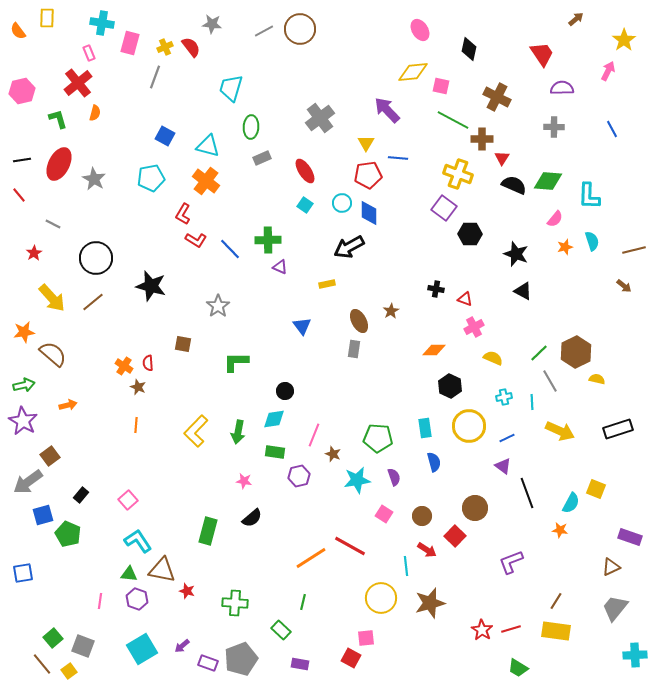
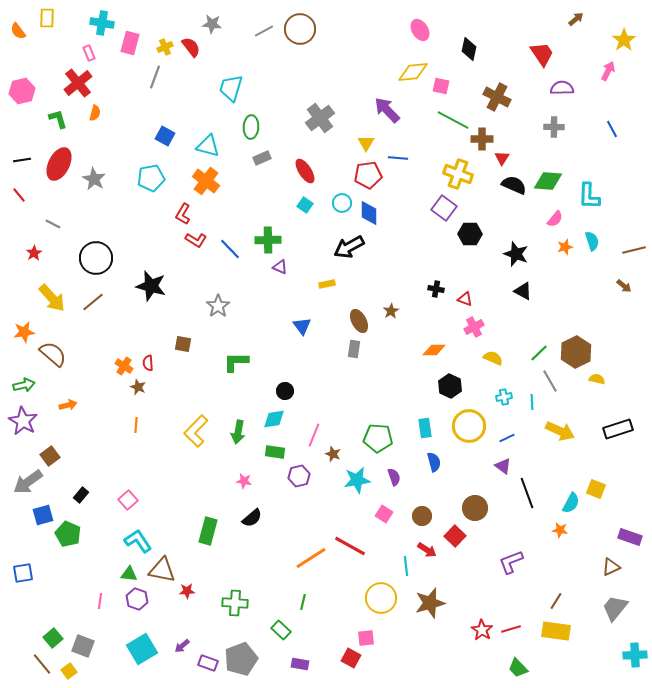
red star at (187, 591): rotated 21 degrees counterclockwise
green trapezoid at (518, 668): rotated 15 degrees clockwise
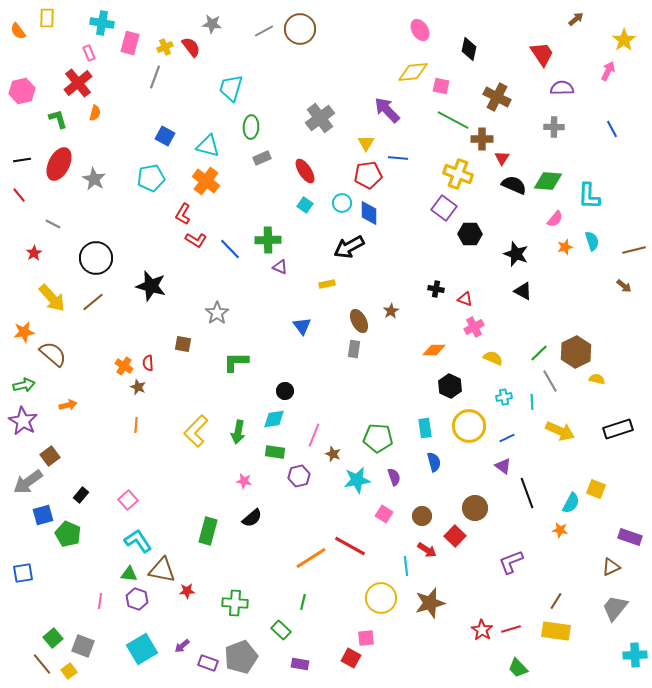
gray star at (218, 306): moved 1 px left, 7 px down
gray pentagon at (241, 659): moved 2 px up
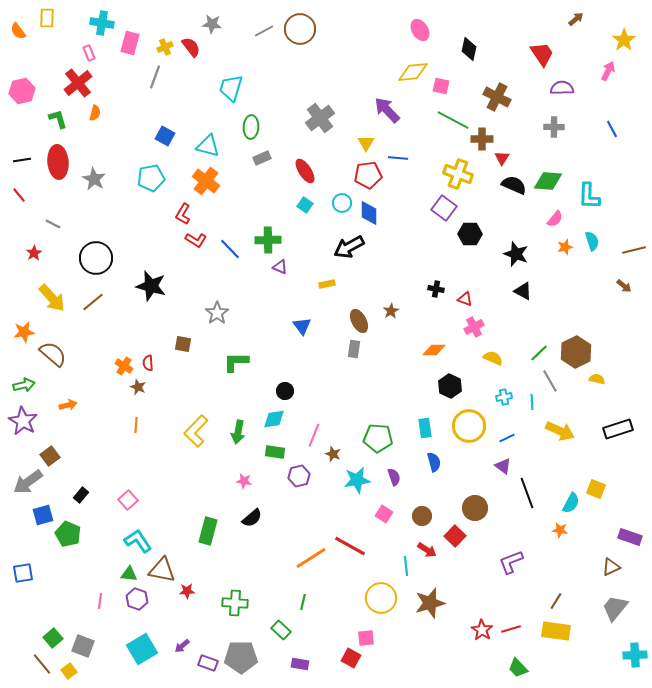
red ellipse at (59, 164): moved 1 px left, 2 px up; rotated 32 degrees counterclockwise
gray pentagon at (241, 657): rotated 20 degrees clockwise
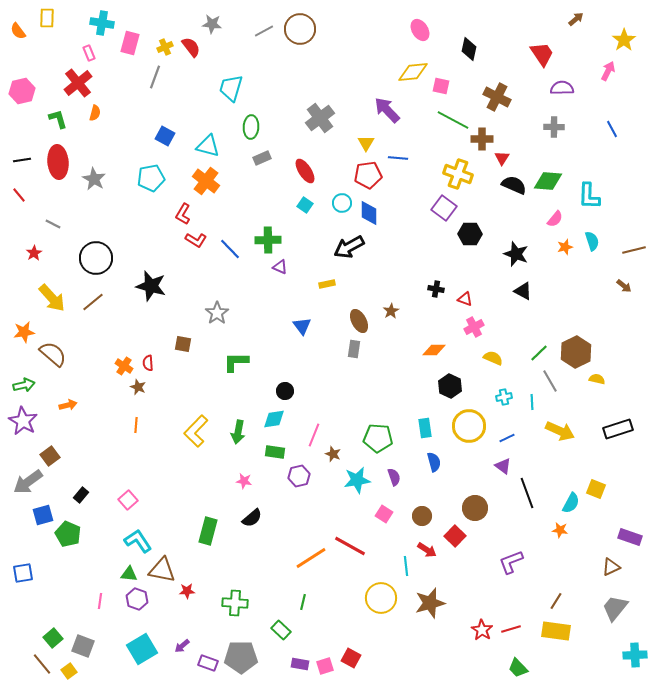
pink square at (366, 638): moved 41 px left, 28 px down; rotated 12 degrees counterclockwise
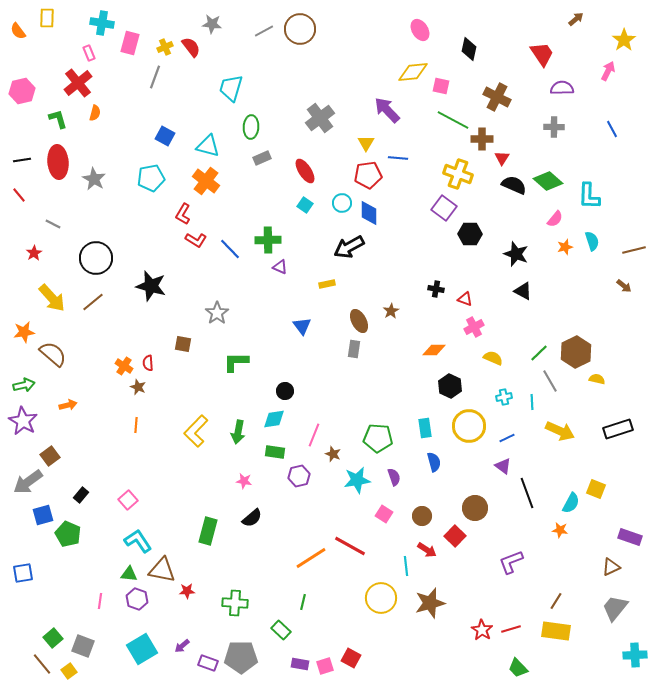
green diamond at (548, 181): rotated 36 degrees clockwise
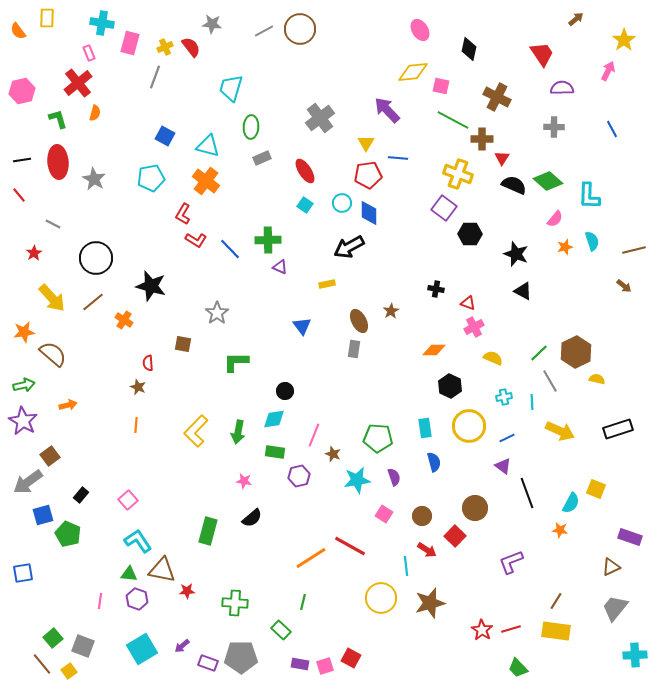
red triangle at (465, 299): moved 3 px right, 4 px down
orange cross at (124, 366): moved 46 px up
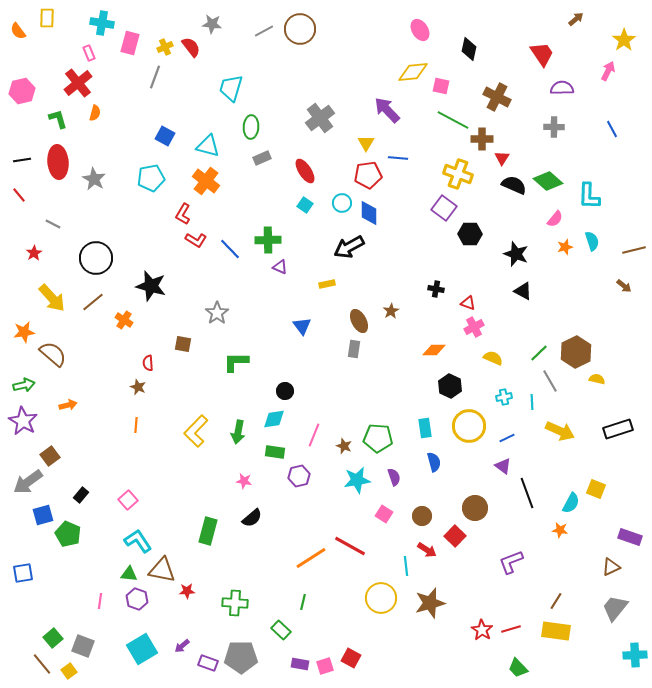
brown star at (333, 454): moved 11 px right, 8 px up
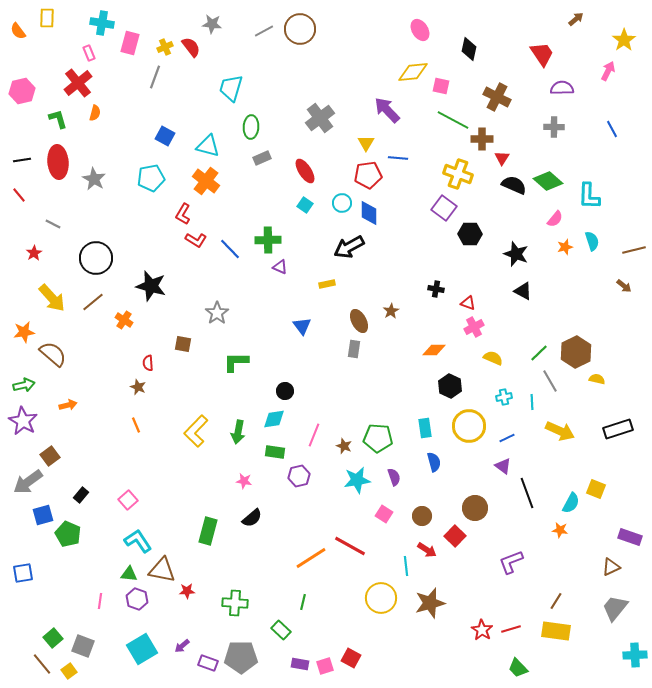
orange line at (136, 425): rotated 28 degrees counterclockwise
